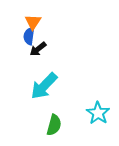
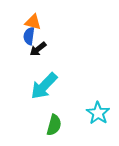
orange triangle: rotated 48 degrees counterclockwise
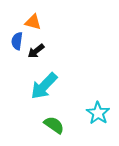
blue semicircle: moved 12 px left, 5 px down
black arrow: moved 2 px left, 2 px down
green semicircle: rotated 70 degrees counterclockwise
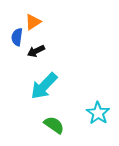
orange triangle: rotated 48 degrees counterclockwise
blue semicircle: moved 4 px up
black arrow: rotated 12 degrees clockwise
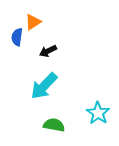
black arrow: moved 12 px right
green semicircle: rotated 25 degrees counterclockwise
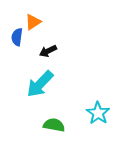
cyan arrow: moved 4 px left, 2 px up
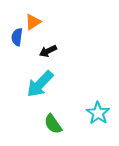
green semicircle: moved 1 px left, 1 px up; rotated 135 degrees counterclockwise
